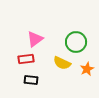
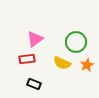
red rectangle: moved 1 px right
orange star: moved 4 px up
black rectangle: moved 3 px right, 4 px down; rotated 16 degrees clockwise
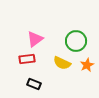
green circle: moved 1 px up
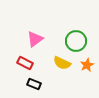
red rectangle: moved 2 px left, 4 px down; rotated 35 degrees clockwise
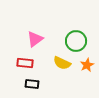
red rectangle: rotated 21 degrees counterclockwise
black rectangle: moved 2 px left; rotated 16 degrees counterclockwise
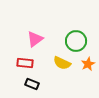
orange star: moved 1 px right, 1 px up
black rectangle: rotated 16 degrees clockwise
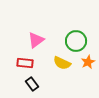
pink triangle: moved 1 px right, 1 px down
orange star: moved 2 px up
black rectangle: rotated 32 degrees clockwise
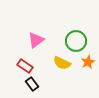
red rectangle: moved 3 px down; rotated 28 degrees clockwise
